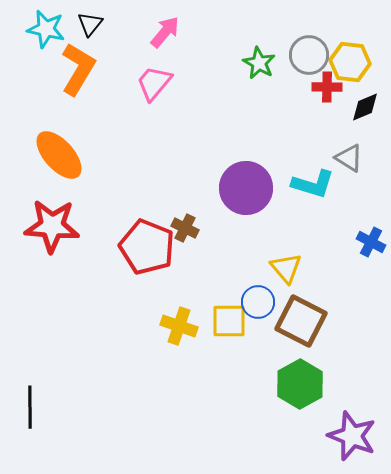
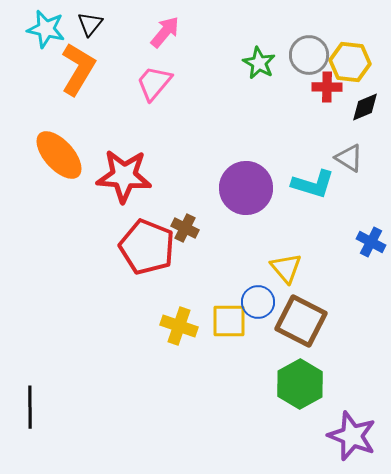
red star: moved 72 px right, 50 px up
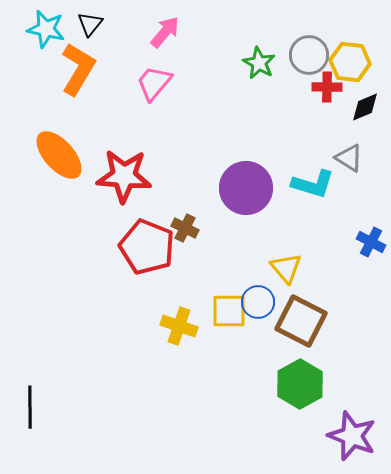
yellow square: moved 10 px up
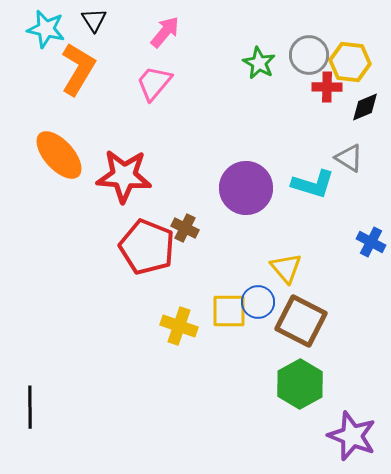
black triangle: moved 4 px right, 4 px up; rotated 12 degrees counterclockwise
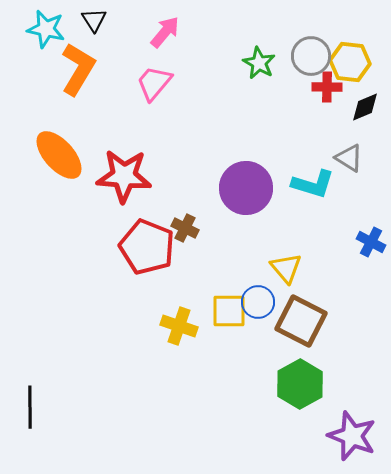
gray circle: moved 2 px right, 1 px down
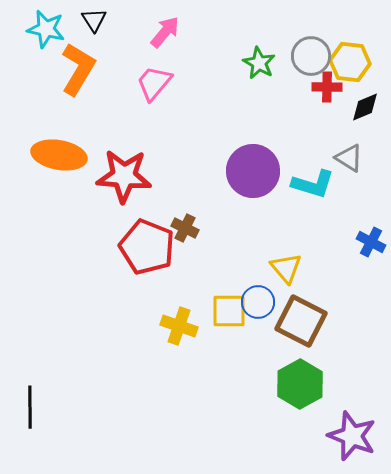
orange ellipse: rotated 38 degrees counterclockwise
purple circle: moved 7 px right, 17 px up
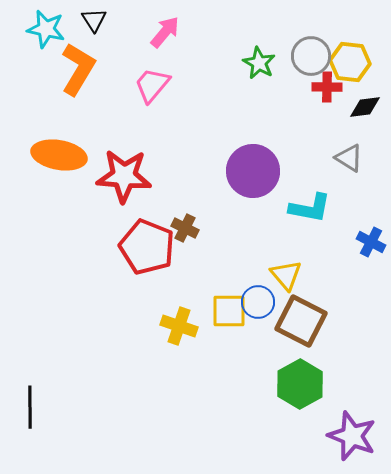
pink trapezoid: moved 2 px left, 2 px down
black diamond: rotated 16 degrees clockwise
cyan L-shape: moved 3 px left, 24 px down; rotated 6 degrees counterclockwise
yellow triangle: moved 7 px down
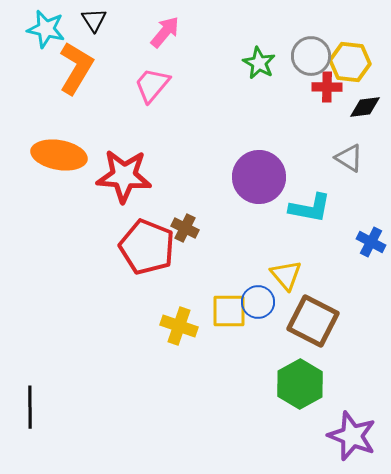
orange L-shape: moved 2 px left, 1 px up
purple circle: moved 6 px right, 6 px down
brown square: moved 12 px right
